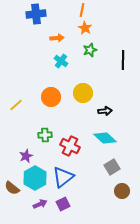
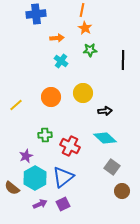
green star: rotated 16 degrees clockwise
gray square: rotated 21 degrees counterclockwise
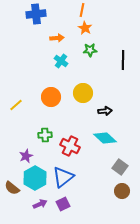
gray square: moved 8 px right
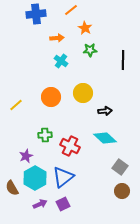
orange line: moved 11 px left; rotated 40 degrees clockwise
brown semicircle: rotated 21 degrees clockwise
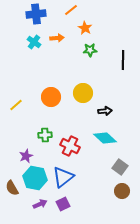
cyan cross: moved 27 px left, 19 px up
cyan hexagon: rotated 20 degrees counterclockwise
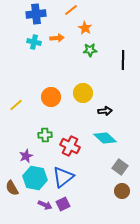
cyan cross: rotated 24 degrees counterclockwise
purple arrow: moved 5 px right, 1 px down; rotated 48 degrees clockwise
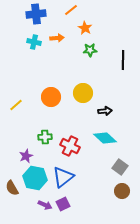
green cross: moved 2 px down
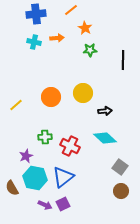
brown circle: moved 1 px left
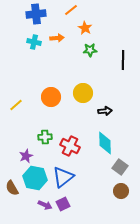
cyan diamond: moved 5 px down; rotated 45 degrees clockwise
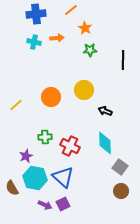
yellow circle: moved 1 px right, 3 px up
black arrow: rotated 152 degrees counterclockwise
blue triangle: rotated 40 degrees counterclockwise
